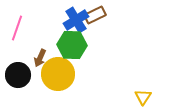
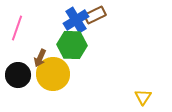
yellow circle: moved 5 px left
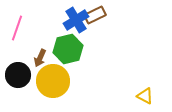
green hexagon: moved 4 px left, 4 px down; rotated 16 degrees counterclockwise
yellow circle: moved 7 px down
yellow triangle: moved 2 px right, 1 px up; rotated 36 degrees counterclockwise
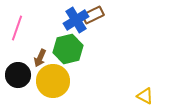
brown rectangle: moved 2 px left
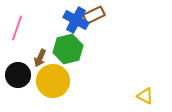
brown rectangle: moved 1 px right
blue cross: rotated 30 degrees counterclockwise
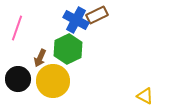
brown rectangle: moved 3 px right
green hexagon: rotated 12 degrees counterclockwise
black circle: moved 4 px down
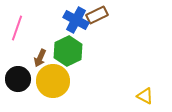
green hexagon: moved 2 px down
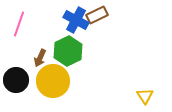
pink line: moved 2 px right, 4 px up
black circle: moved 2 px left, 1 px down
yellow triangle: rotated 30 degrees clockwise
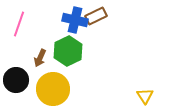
brown rectangle: moved 1 px left, 1 px down
blue cross: moved 1 px left; rotated 15 degrees counterclockwise
yellow circle: moved 8 px down
